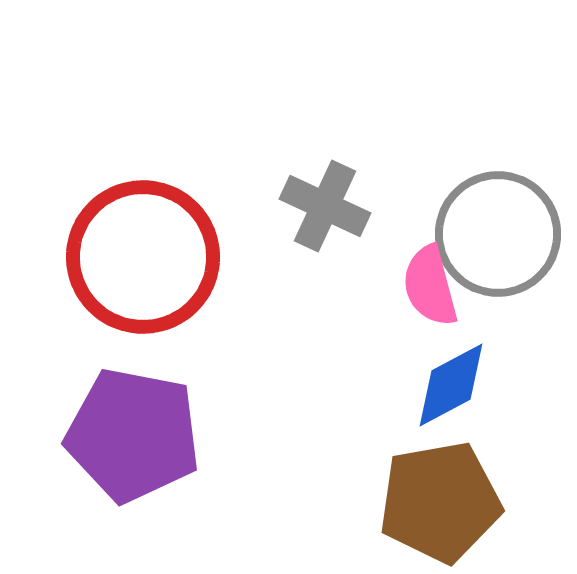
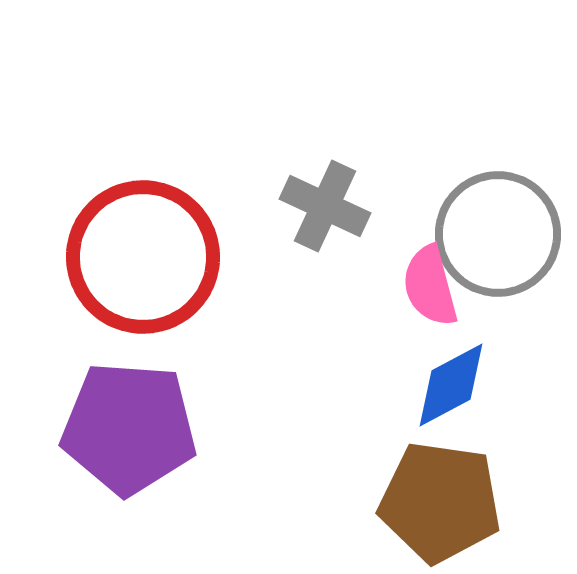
purple pentagon: moved 4 px left, 7 px up; rotated 7 degrees counterclockwise
brown pentagon: rotated 18 degrees clockwise
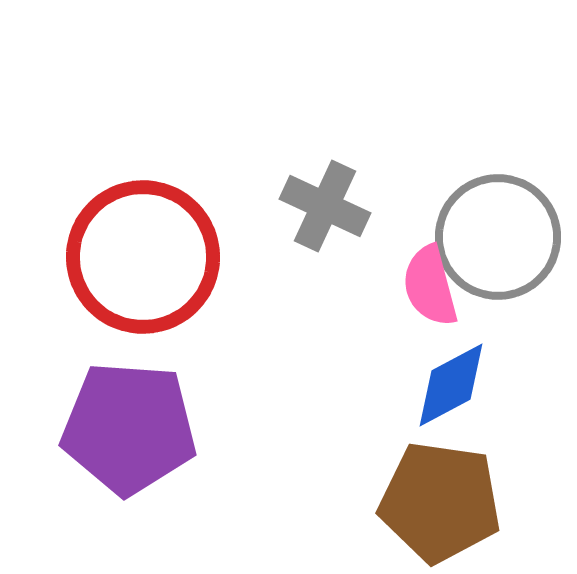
gray circle: moved 3 px down
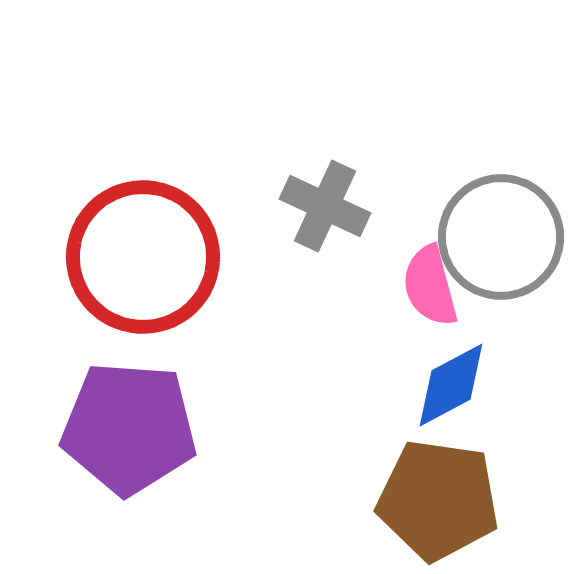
gray circle: moved 3 px right
brown pentagon: moved 2 px left, 2 px up
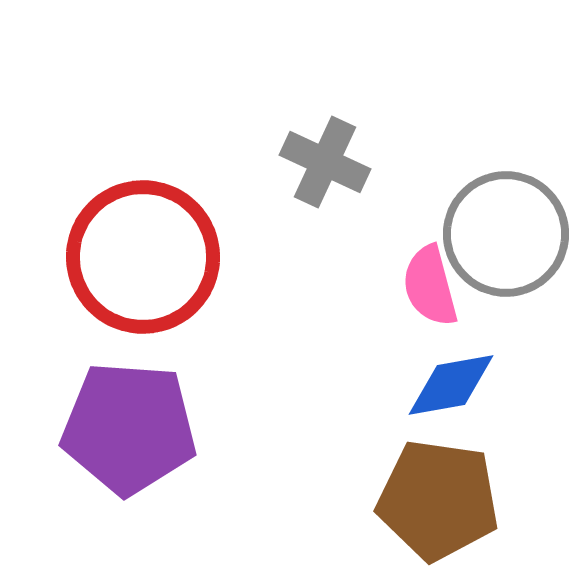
gray cross: moved 44 px up
gray circle: moved 5 px right, 3 px up
blue diamond: rotated 18 degrees clockwise
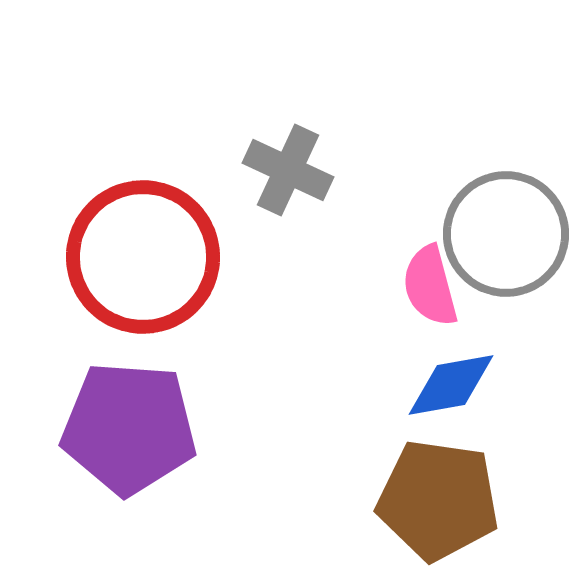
gray cross: moved 37 px left, 8 px down
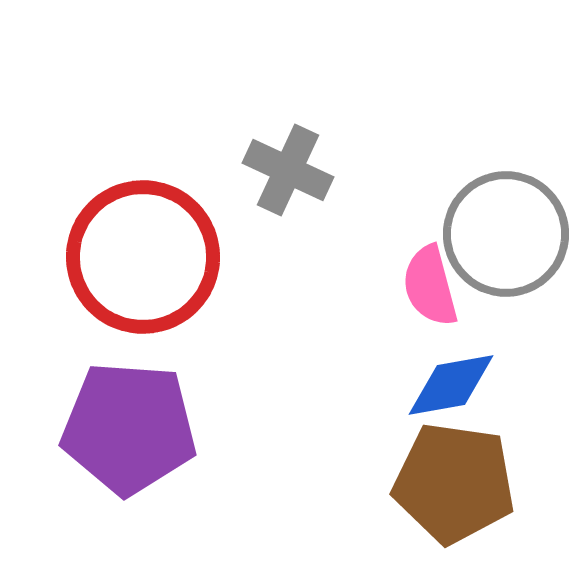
brown pentagon: moved 16 px right, 17 px up
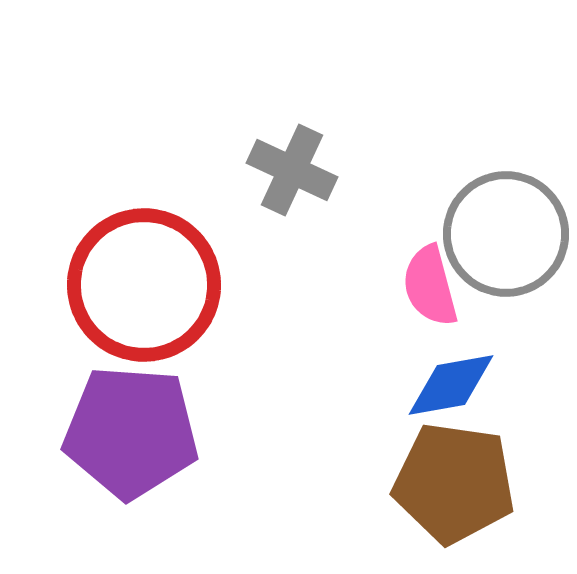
gray cross: moved 4 px right
red circle: moved 1 px right, 28 px down
purple pentagon: moved 2 px right, 4 px down
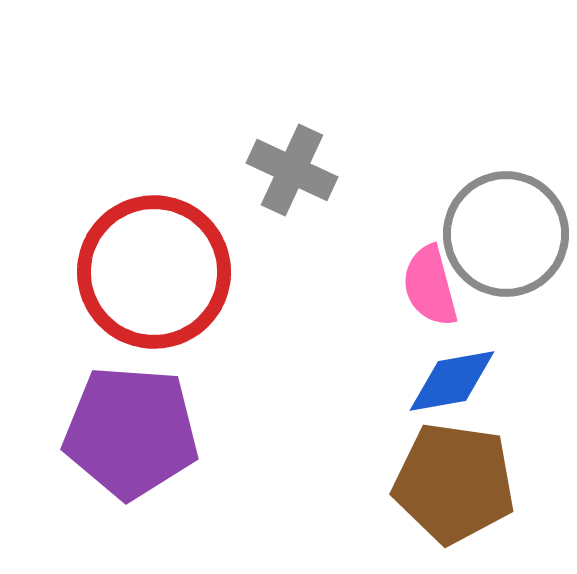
red circle: moved 10 px right, 13 px up
blue diamond: moved 1 px right, 4 px up
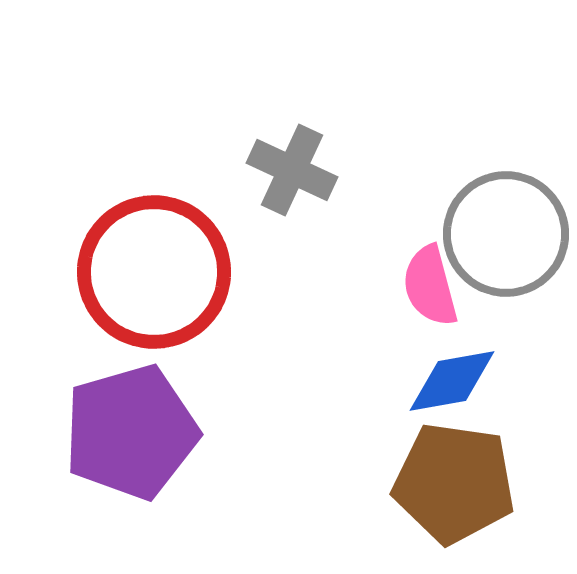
purple pentagon: rotated 20 degrees counterclockwise
